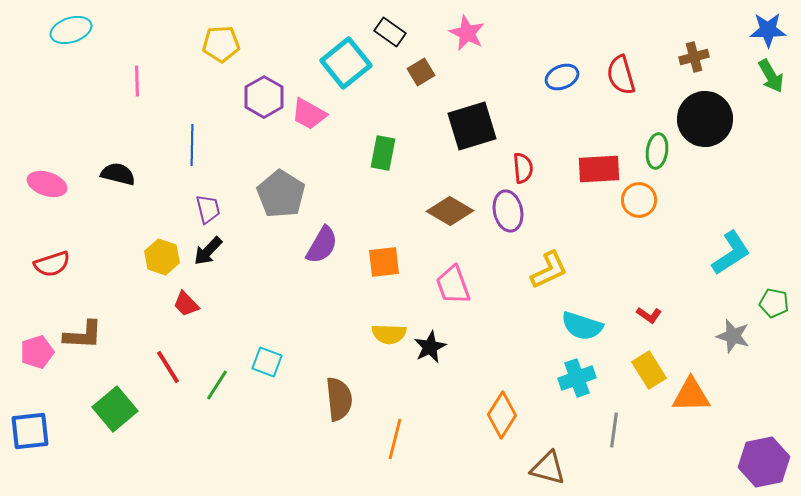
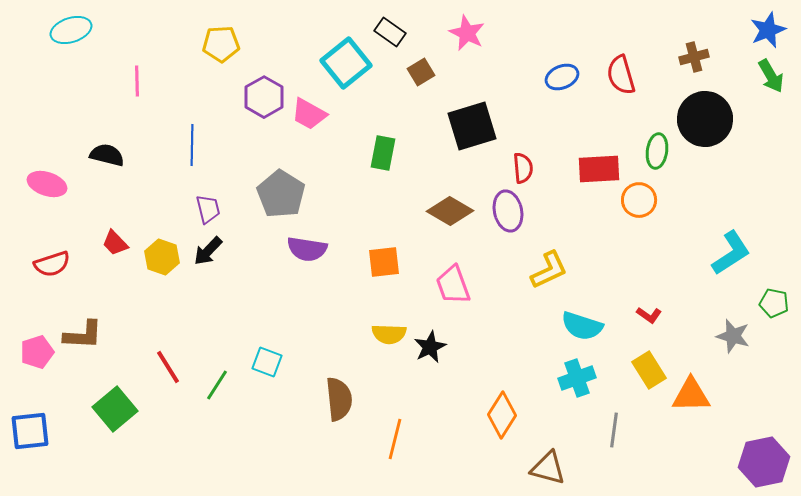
blue star at (768, 30): rotated 21 degrees counterclockwise
black semicircle at (118, 174): moved 11 px left, 19 px up
purple semicircle at (322, 245): moved 15 px left, 4 px down; rotated 69 degrees clockwise
red trapezoid at (186, 304): moved 71 px left, 61 px up
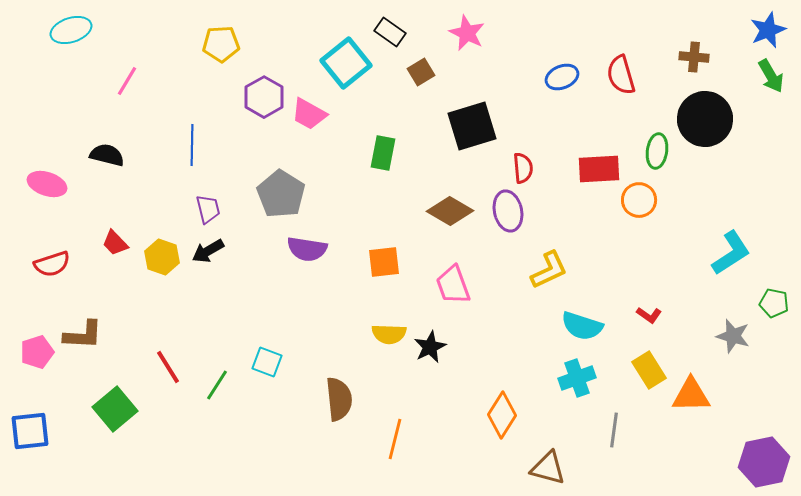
brown cross at (694, 57): rotated 20 degrees clockwise
pink line at (137, 81): moved 10 px left; rotated 32 degrees clockwise
black arrow at (208, 251): rotated 16 degrees clockwise
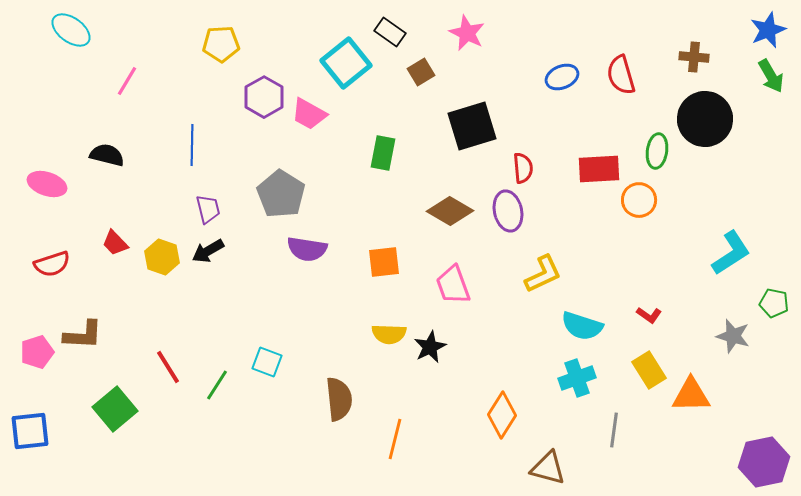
cyan ellipse at (71, 30): rotated 54 degrees clockwise
yellow L-shape at (549, 270): moved 6 px left, 4 px down
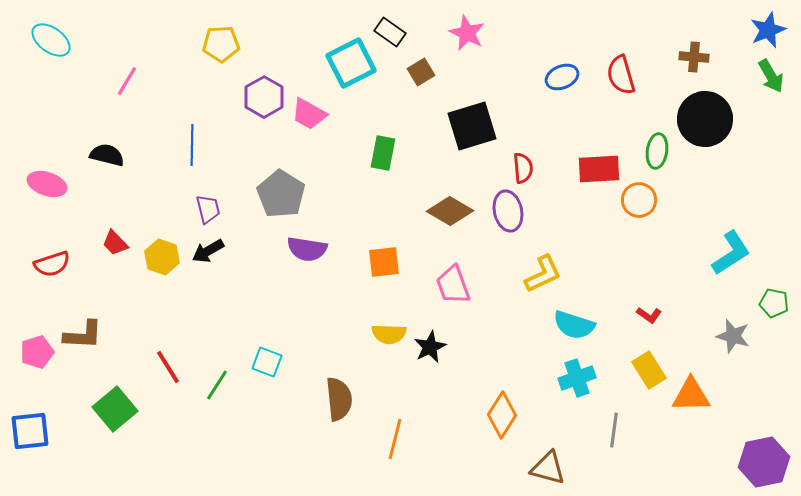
cyan ellipse at (71, 30): moved 20 px left, 10 px down
cyan square at (346, 63): moved 5 px right; rotated 12 degrees clockwise
cyan semicircle at (582, 326): moved 8 px left, 1 px up
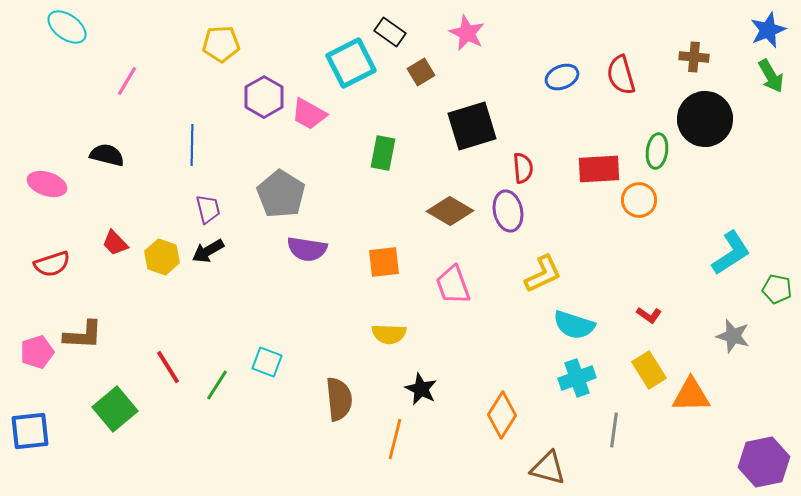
cyan ellipse at (51, 40): moved 16 px right, 13 px up
green pentagon at (774, 303): moved 3 px right, 14 px up
black star at (430, 347): moved 9 px left, 42 px down; rotated 20 degrees counterclockwise
